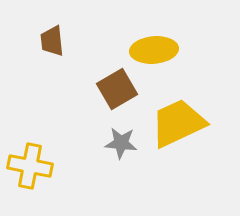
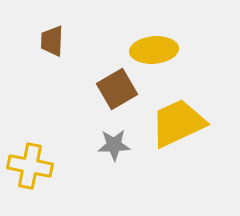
brown trapezoid: rotated 8 degrees clockwise
gray star: moved 7 px left, 2 px down; rotated 8 degrees counterclockwise
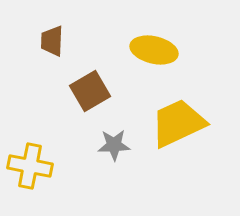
yellow ellipse: rotated 18 degrees clockwise
brown square: moved 27 px left, 2 px down
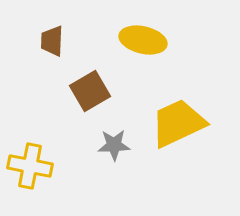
yellow ellipse: moved 11 px left, 10 px up
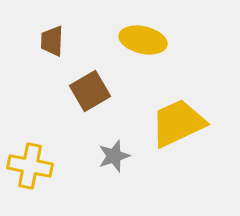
gray star: moved 11 px down; rotated 16 degrees counterclockwise
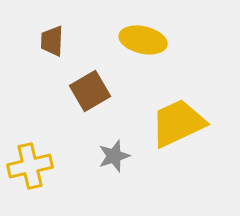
yellow cross: rotated 24 degrees counterclockwise
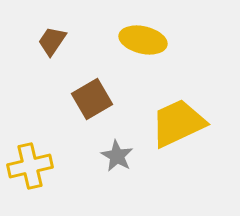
brown trapezoid: rotated 32 degrees clockwise
brown square: moved 2 px right, 8 px down
gray star: moved 3 px right; rotated 24 degrees counterclockwise
